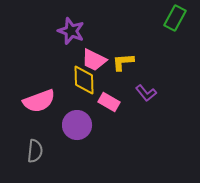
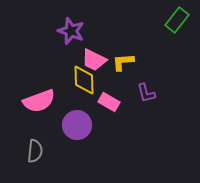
green rectangle: moved 2 px right, 2 px down; rotated 10 degrees clockwise
purple L-shape: rotated 25 degrees clockwise
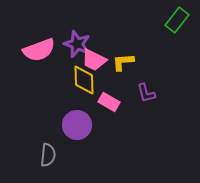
purple star: moved 6 px right, 13 px down
pink semicircle: moved 51 px up
gray semicircle: moved 13 px right, 4 px down
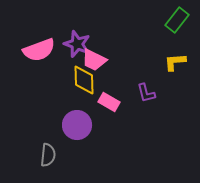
yellow L-shape: moved 52 px right
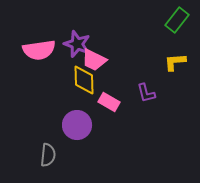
pink semicircle: rotated 12 degrees clockwise
